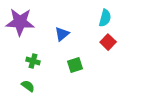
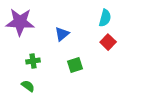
green cross: rotated 24 degrees counterclockwise
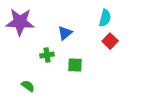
blue triangle: moved 3 px right, 1 px up
red square: moved 2 px right, 1 px up
green cross: moved 14 px right, 6 px up
green square: rotated 21 degrees clockwise
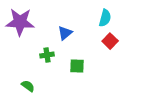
green square: moved 2 px right, 1 px down
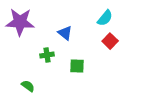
cyan semicircle: rotated 24 degrees clockwise
blue triangle: rotated 42 degrees counterclockwise
